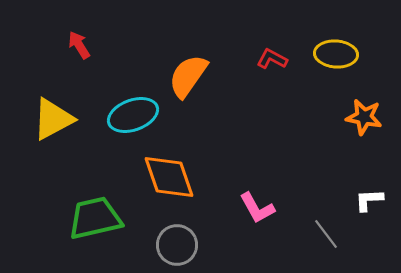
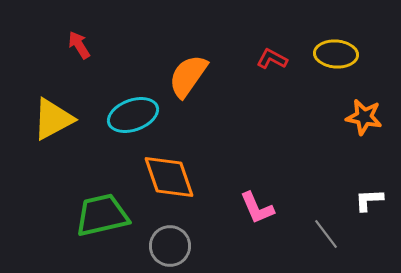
pink L-shape: rotated 6 degrees clockwise
green trapezoid: moved 7 px right, 3 px up
gray circle: moved 7 px left, 1 px down
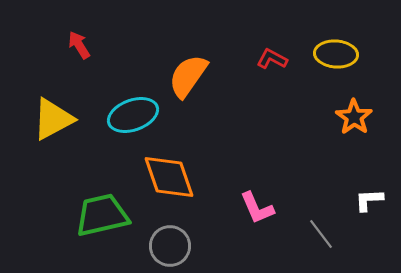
orange star: moved 10 px left; rotated 24 degrees clockwise
gray line: moved 5 px left
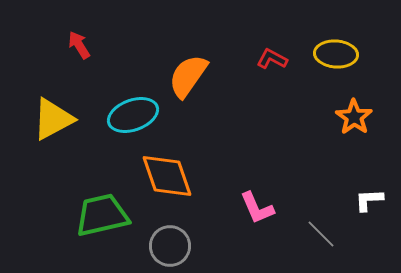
orange diamond: moved 2 px left, 1 px up
gray line: rotated 8 degrees counterclockwise
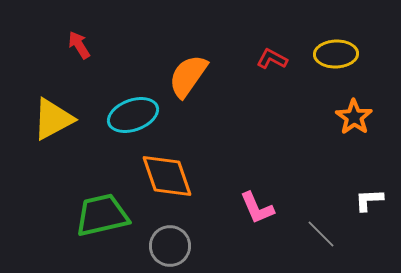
yellow ellipse: rotated 6 degrees counterclockwise
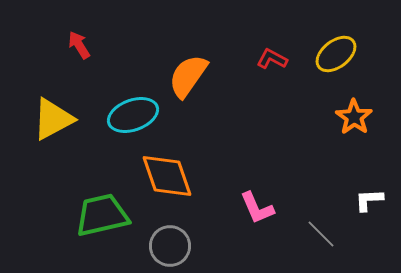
yellow ellipse: rotated 36 degrees counterclockwise
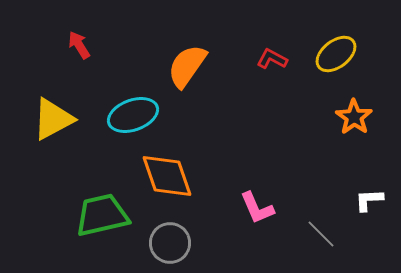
orange semicircle: moved 1 px left, 10 px up
gray circle: moved 3 px up
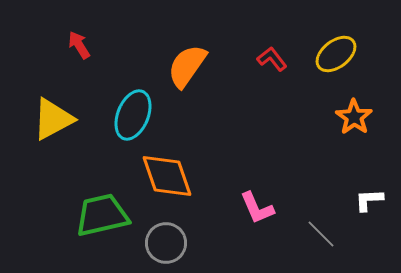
red L-shape: rotated 24 degrees clockwise
cyan ellipse: rotated 48 degrees counterclockwise
gray circle: moved 4 px left
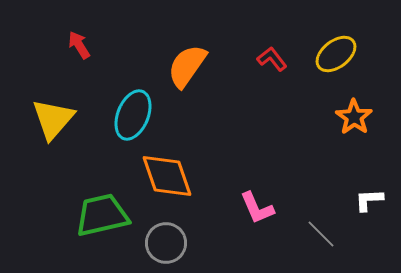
yellow triangle: rotated 21 degrees counterclockwise
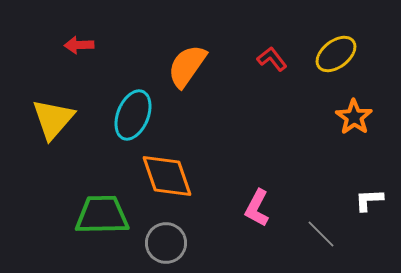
red arrow: rotated 60 degrees counterclockwise
pink L-shape: rotated 51 degrees clockwise
green trapezoid: rotated 12 degrees clockwise
